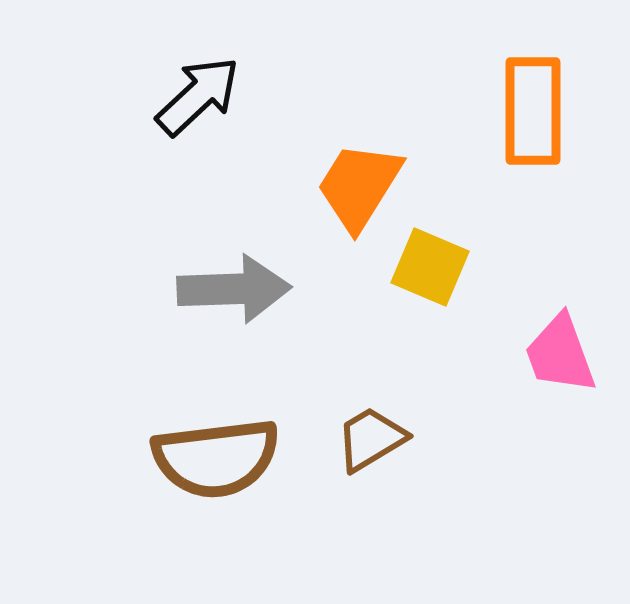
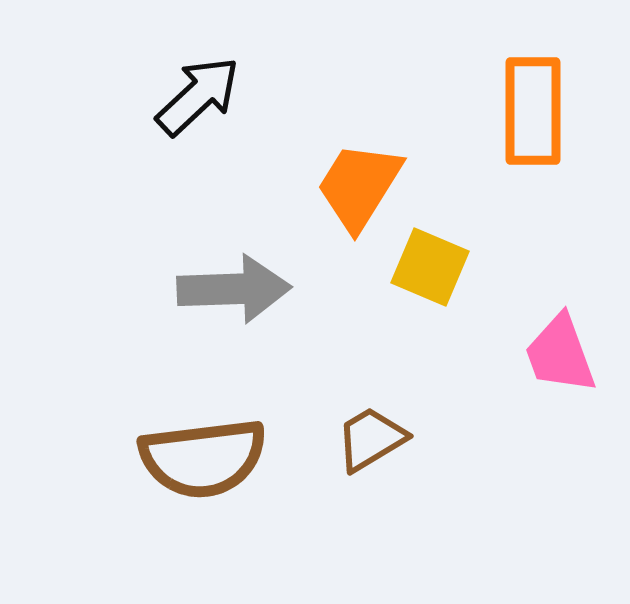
brown semicircle: moved 13 px left
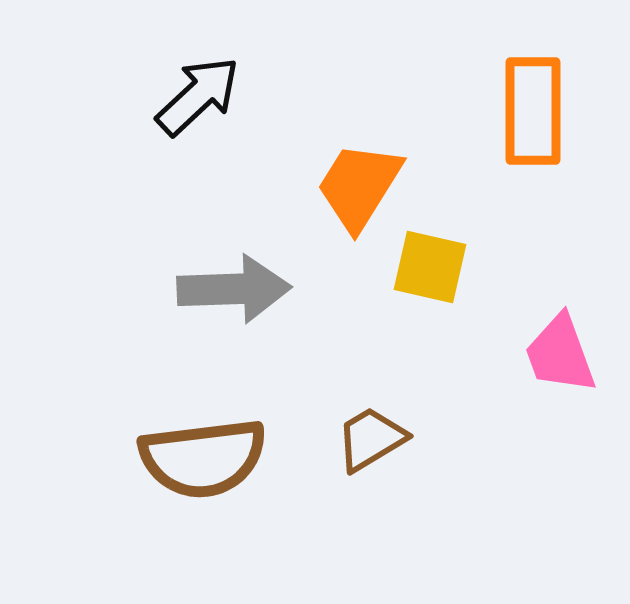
yellow square: rotated 10 degrees counterclockwise
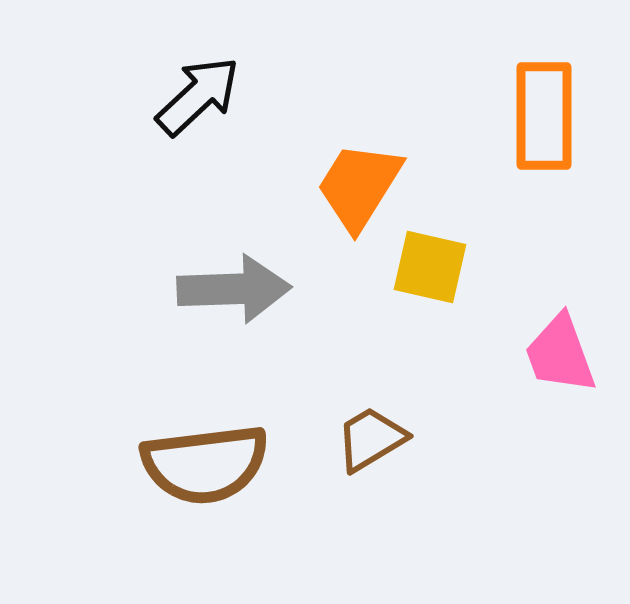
orange rectangle: moved 11 px right, 5 px down
brown semicircle: moved 2 px right, 6 px down
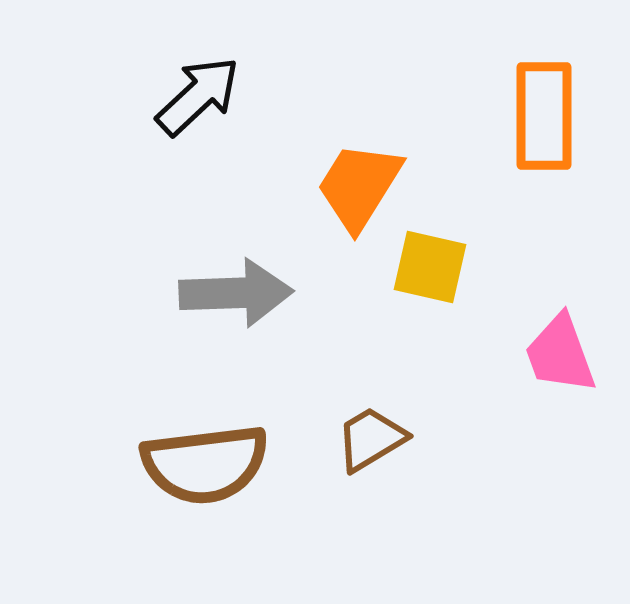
gray arrow: moved 2 px right, 4 px down
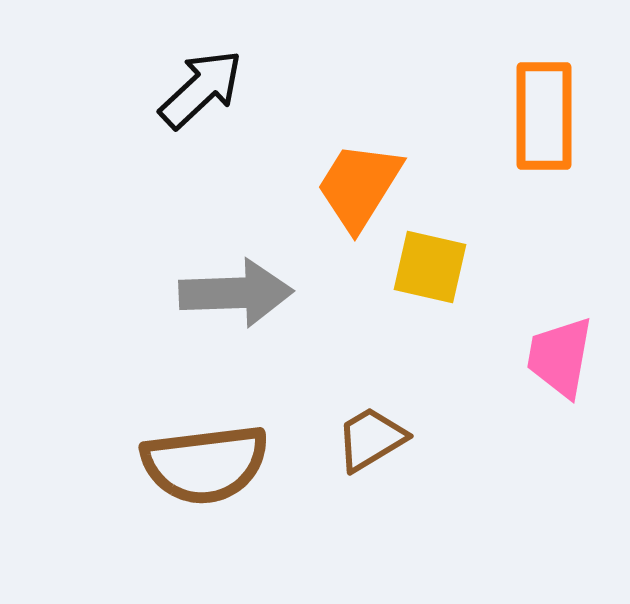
black arrow: moved 3 px right, 7 px up
pink trapezoid: moved 3 px down; rotated 30 degrees clockwise
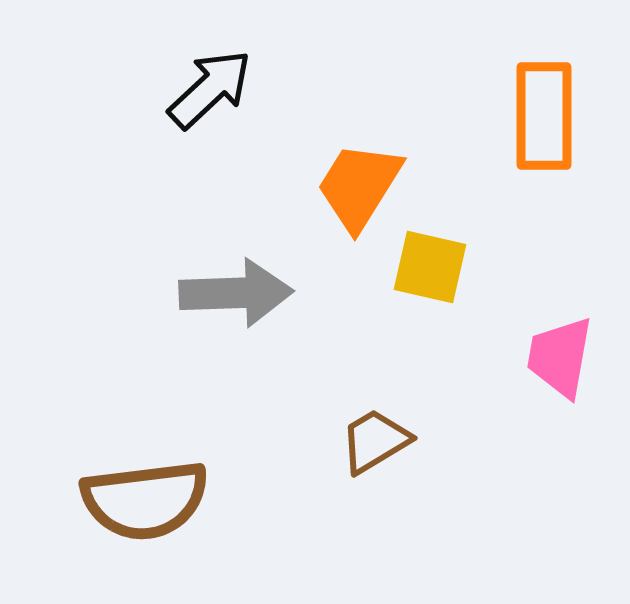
black arrow: moved 9 px right
brown trapezoid: moved 4 px right, 2 px down
brown semicircle: moved 60 px left, 36 px down
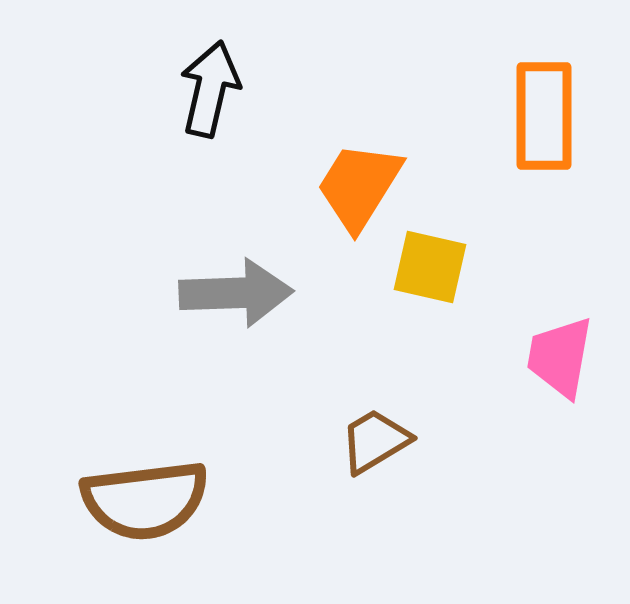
black arrow: rotated 34 degrees counterclockwise
